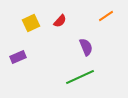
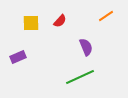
yellow square: rotated 24 degrees clockwise
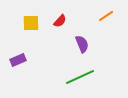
purple semicircle: moved 4 px left, 3 px up
purple rectangle: moved 3 px down
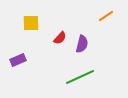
red semicircle: moved 17 px down
purple semicircle: rotated 36 degrees clockwise
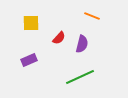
orange line: moved 14 px left; rotated 56 degrees clockwise
red semicircle: moved 1 px left
purple rectangle: moved 11 px right
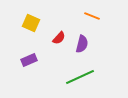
yellow square: rotated 24 degrees clockwise
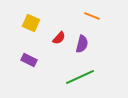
purple rectangle: rotated 49 degrees clockwise
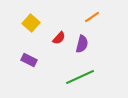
orange line: moved 1 px down; rotated 56 degrees counterclockwise
yellow square: rotated 18 degrees clockwise
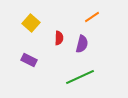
red semicircle: rotated 40 degrees counterclockwise
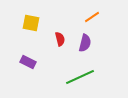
yellow square: rotated 30 degrees counterclockwise
red semicircle: moved 1 px right, 1 px down; rotated 16 degrees counterclockwise
purple semicircle: moved 3 px right, 1 px up
purple rectangle: moved 1 px left, 2 px down
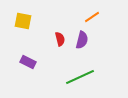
yellow square: moved 8 px left, 2 px up
purple semicircle: moved 3 px left, 3 px up
